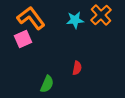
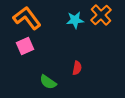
orange L-shape: moved 4 px left
pink square: moved 2 px right, 7 px down
green semicircle: moved 1 px right, 2 px up; rotated 102 degrees clockwise
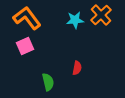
green semicircle: rotated 138 degrees counterclockwise
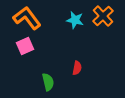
orange cross: moved 2 px right, 1 px down
cyan star: rotated 18 degrees clockwise
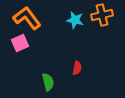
orange cross: moved 1 px left, 1 px up; rotated 30 degrees clockwise
pink square: moved 5 px left, 3 px up
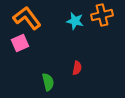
cyan star: moved 1 px down
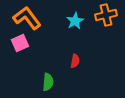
orange cross: moved 4 px right
cyan star: rotated 30 degrees clockwise
red semicircle: moved 2 px left, 7 px up
green semicircle: rotated 18 degrees clockwise
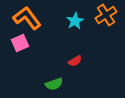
orange cross: rotated 20 degrees counterclockwise
red semicircle: rotated 48 degrees clockwise
green semicircle: moved 6 px right, 2 px down; rotated 66 degrees clockwise
